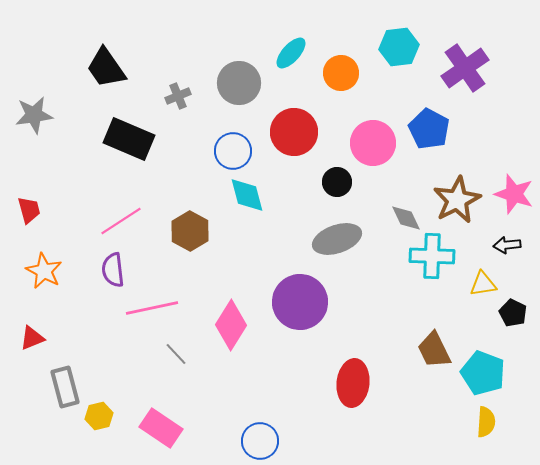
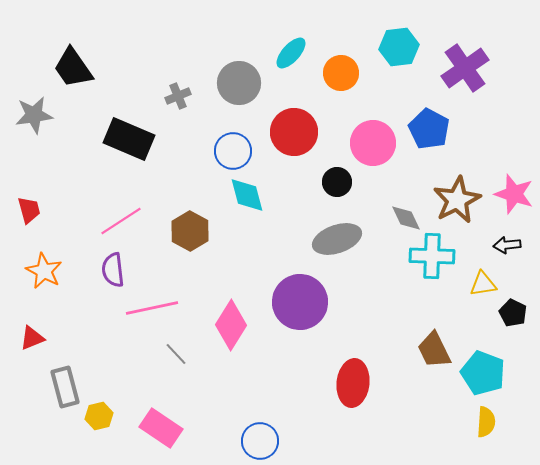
black trapezoid at (106, 68): moved 33 px left
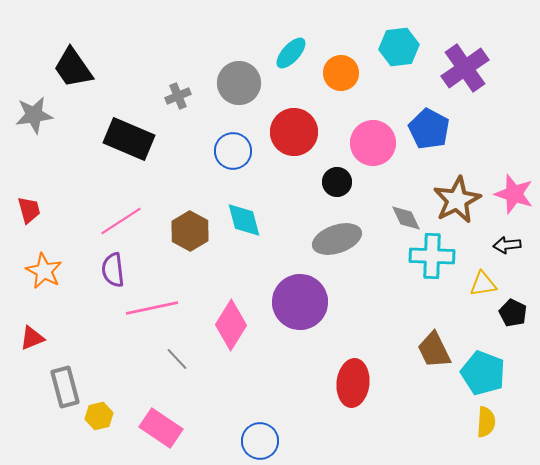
cyan diamond at (247, 195): moved 3 px left, 25 px down
gray line at (176, 354): moved 1 px right, 5 px down
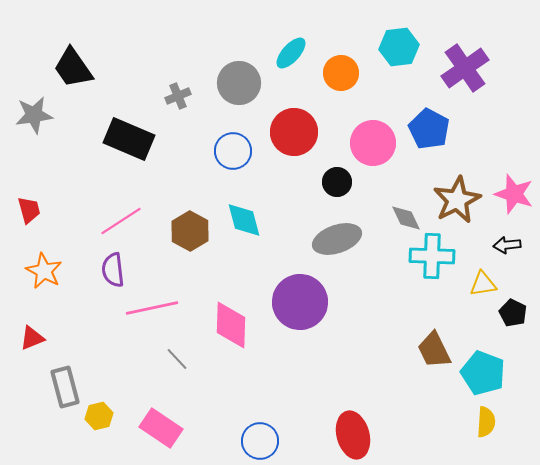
pink diamond at (231, 325): rotated 30 degrees counterclockwise
red ellipse at (353, 383): moved 52 px down; rotated 21 degrees counterclockwise
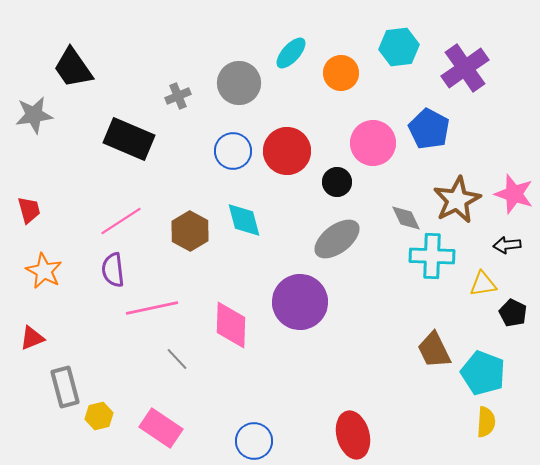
red circle at (294, 132): moved 7 px left, 19 px down
gray ellipse at (337, 239): rotated 18 degrees counterclockwise
blue circle at (260, 441): moved 6 px left
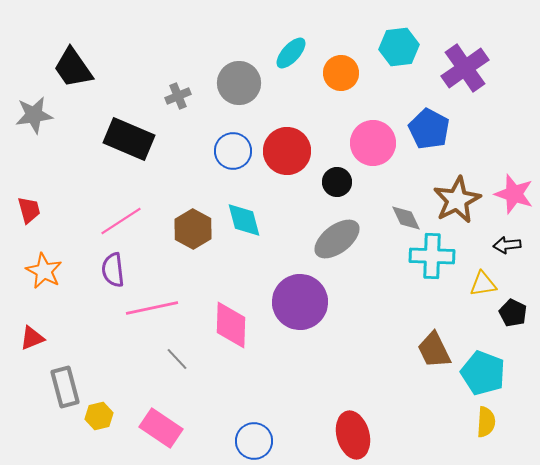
brown hexagon at (190, 231): moved 3 px right, 2 px up
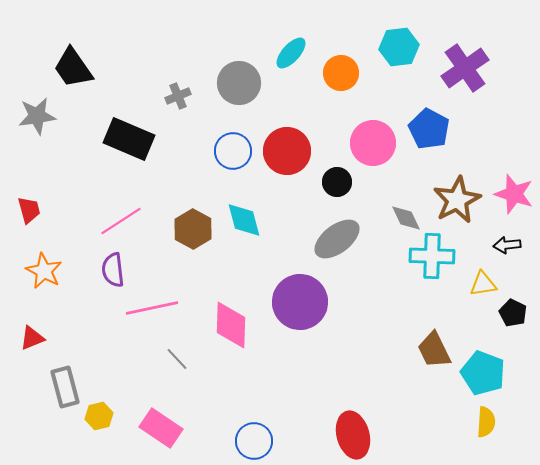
gray star at (34, 115): moved 3 px right, 1 px down
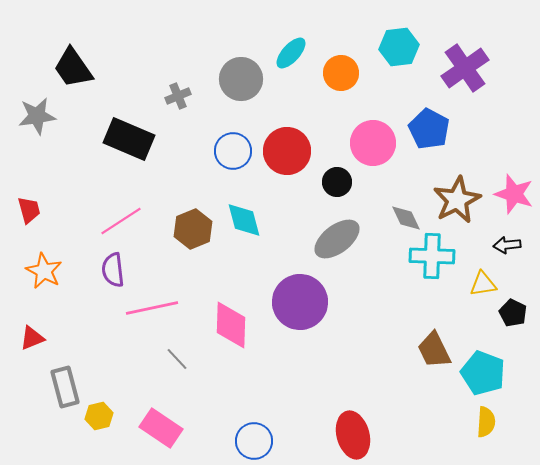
gray circle at (239, 83): moved 2 px right, 4 px up
brown hexagon at (193, 229): rotated 9 degrees clockwise
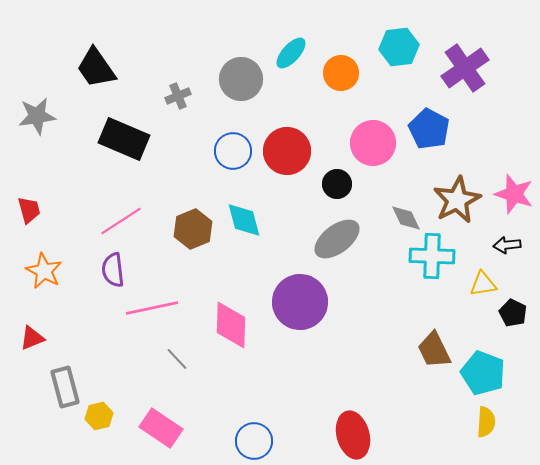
black trapezoid at (73, 68): moved 23 px right
black rectangle at (129, 139): moved 5 px left
black circle at (337, 182): moved 2 px down
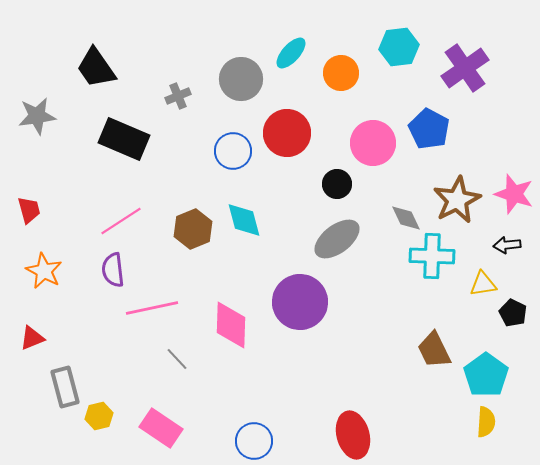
red circle at (287, 151): moved 18 px up
cyan pentagon at (483, 373): moved 3 px right, 2 px down; rotated 15 degrees clockwise
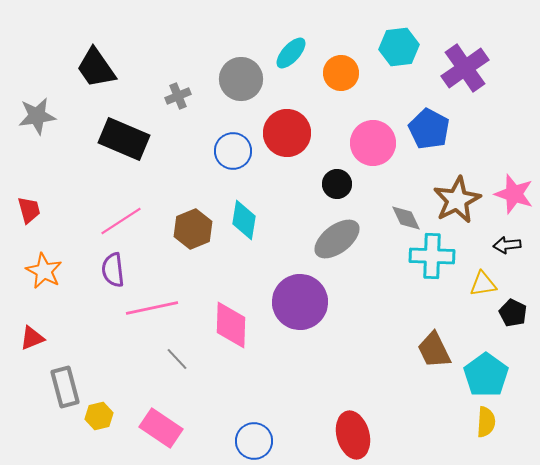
cyan diamond at (244, 220): rotated 24 degrees clockwise
